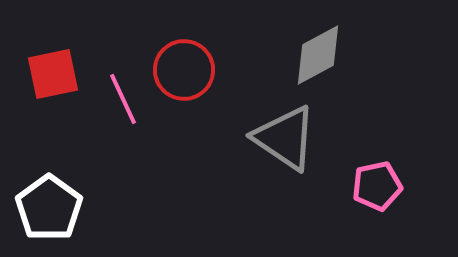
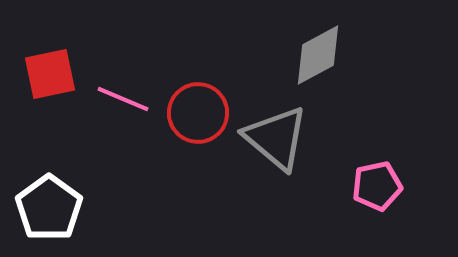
red circle: moved 14 px right, 43 px down
red square: moved 3 px left
pink line: rotated 42 degrees counterclockwise
gray triangle: moved 9 px left; rotated 6 degrees clockwise
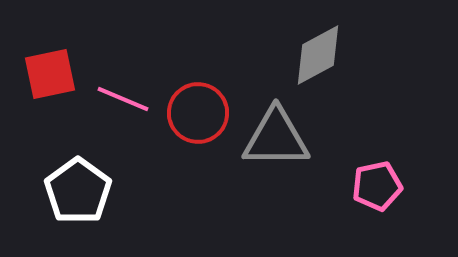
gray triangle: rotated 40 degrees counterclockwise
white pentagon: moved 29 px right, 17 px up
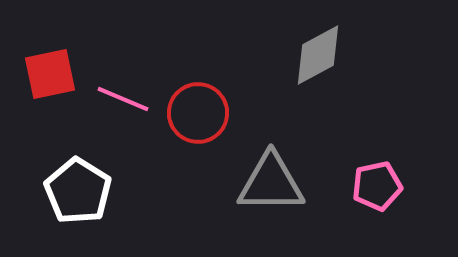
gray triangle: moved 5 px left, 45 px down
white pentagon: rotated 4 degrees counterclockwise
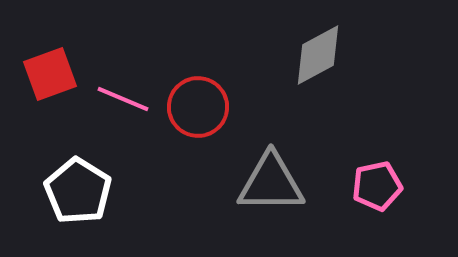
red square: rotated 8 degrees counterclockwise
red circle: moved 6 px up
